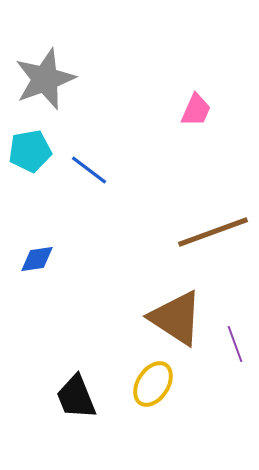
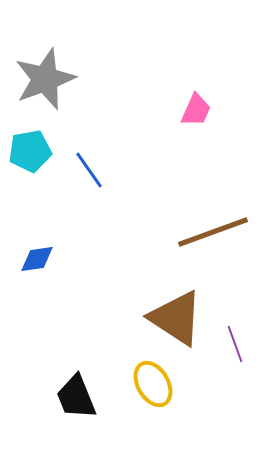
blue line: rotated 18 degrees clockwise
yellow ellipse: rotated 63 degrees counterclockwise
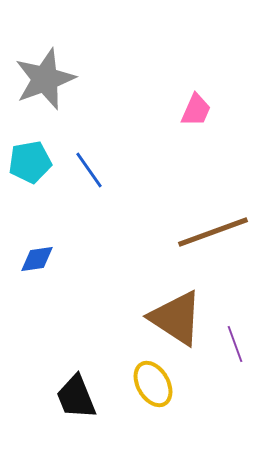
cyan pentagon: moved 11 px down
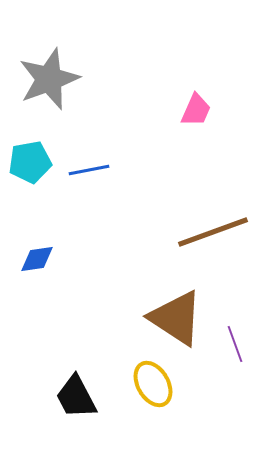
gray star: moved 4 px right
blue line: rotated 66 degrees counterclockwise
black trapezoid: rotated 6 degrees counterclockwise
